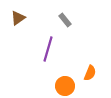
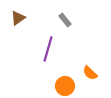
orange semicircle: rotated 112 degrees clockwise
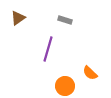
gray rectangle: rotated 32 degrees counterclockwise
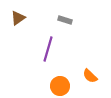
orange semicircle: moved 3 px down
orange circle: moved 5 px left
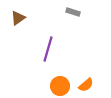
gray rectangle: moved 8 px right, 8 px up
orange semicircle: moved 4 px left, 9 px down; rotated 84 degrees counterclockwise
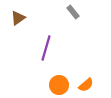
gray rectangle: rotated 32 degrees clockwise
purple line: moved 2 px left, 1 px up
orange circle: moved 1 px left, 1 px up
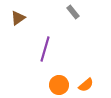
purple line: moved 1 px left, 1 px down
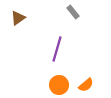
purple line: moved 12 px right
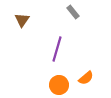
brown triangle: moved 4 px right, 2 px down; rotated 21 degrees counterclockwise
orange semicircle: moved 7 px up
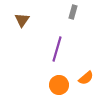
gray rectangle: rotated 56 degrees clockwise
